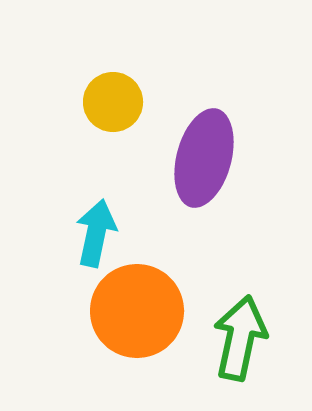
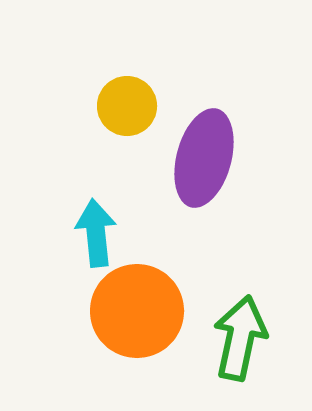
yellow circle: moved 14 px right, 4 px down
cyan arrow: rotated 18 degrees counterclockwise
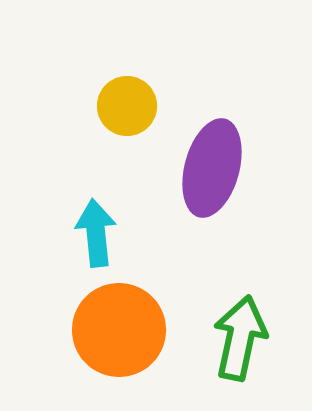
purple ellipse: moved 8 px right, 10 px down
orange circle: moved 18 px left, 19 px down
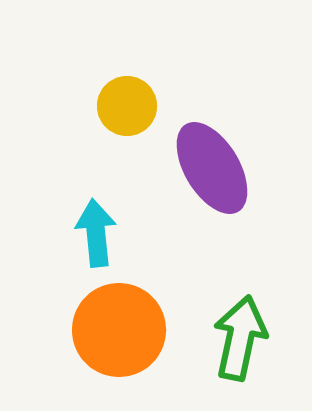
purple ellipse: rotated 46 degrees counterclockwise
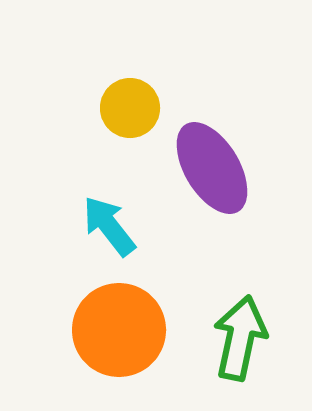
yellow circle: moved 3 px right, 2 px down
cyan arrow: moved 13 px right, 7 px up; rotated 32 degrees counterclockwise
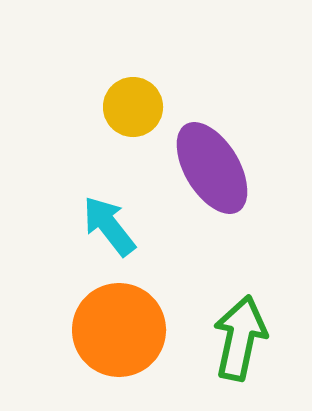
yellow circle: moved 3 px right, 1 px up
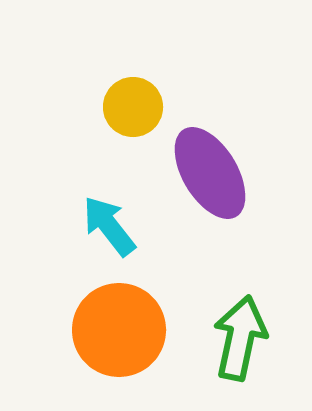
purple ellipse: moved 2 px left, 5 px down
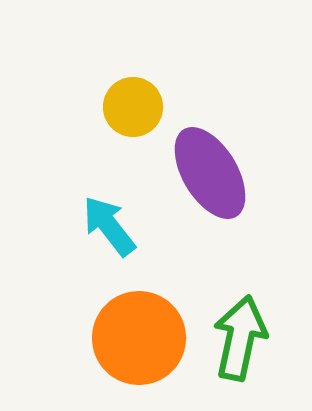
orange circle: moved 20 px right, 8 px down
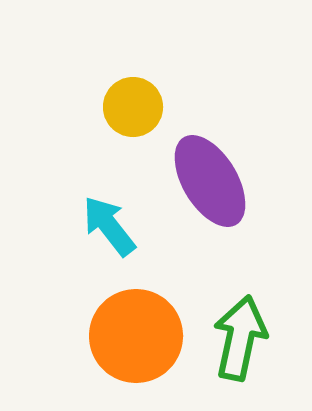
purple ellipse: moved 8 px down
orange circle: moved 3 px left, 2 px up
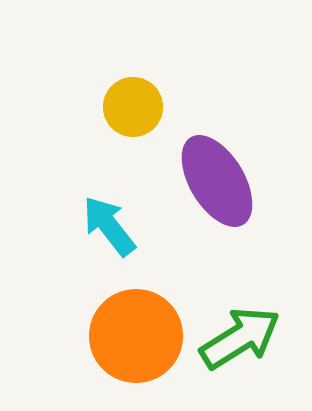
purple ellipse: moved 7 px right
green arrow: rotated 46 degrees clockwise
